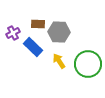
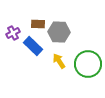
blue rectangle: moved 1 px up
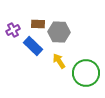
purple cross: moved 3 px up
green circle: moved 2 px left, 9 px down
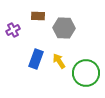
brown rectangle: moved 8 px up
gray hexagon: moved 5 px right, 4 px up
blue rectangle: moved 3 px right, 13 px down; rotated 66 degrees clockwise
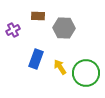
yellow arrow: moved 1 px right, 6 px down
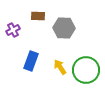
blue rectangle: moved 5 px left, 2 px down
green circle: moved 3 px up
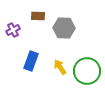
green circle: moved 1 px right, 1 px down
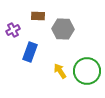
gray hexagon: moved 1 px left, 1 px down
blue rectangle: moved 1 px left, 9 px up
yellow arrow: moved 4 px down
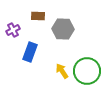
yellow arrow: moved 2 px right
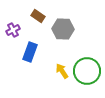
brown rectangle: rotated 32 degrees clockwise
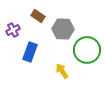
green circle: moved 21 px up
